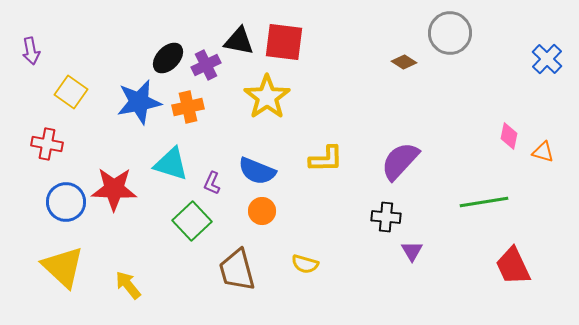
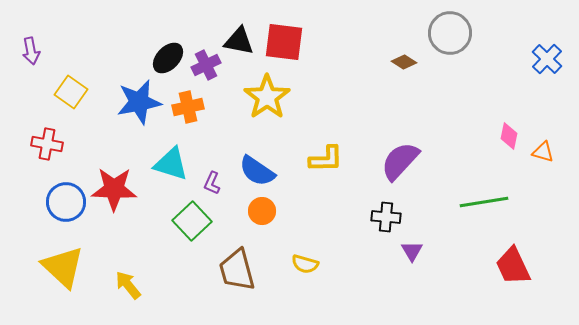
blue semicircle: rotated 12 degrees clockwise
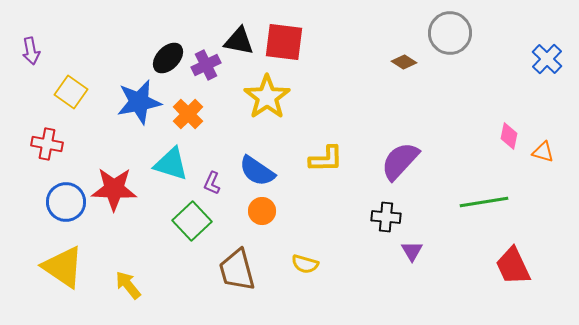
orange cross: moved 7 px down; rotated 32 degrees counterclockwise
yellow triangle: rotated 9 degrees counterclockwise
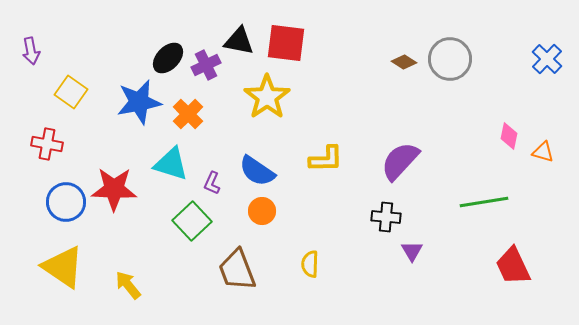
gray circle: moved 26 px down
red square: moved 2 px right, 1 px down
yellow semicircle: moved 5 px right; rotated 76 degrees clockwise
brown trapezoid: rotated 6 degrees counterclockwise
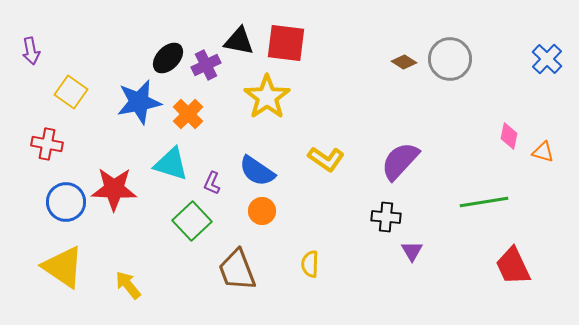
yellow L-shape: rotated 36 degrees clockwise
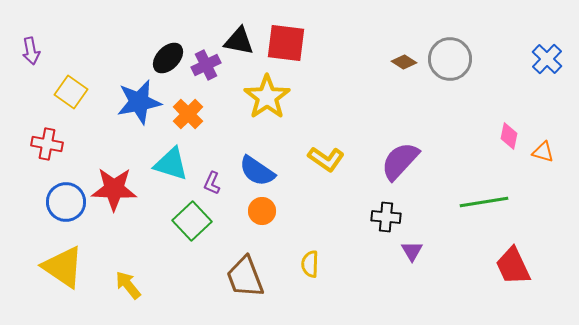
brown trapezoid: moved 8 px right, 7 px down
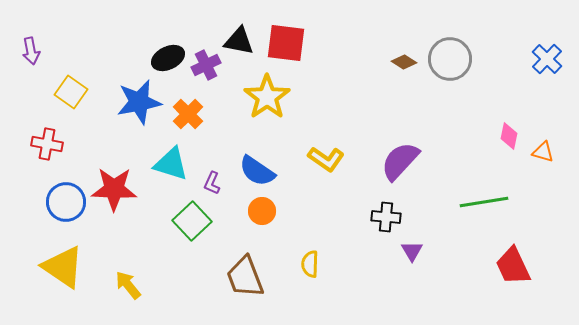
black ellipse: rotated 20 degrees clockwise
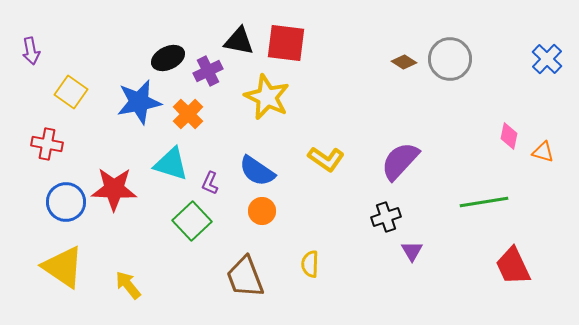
purple cross: moved 2 px right, 6 px down
yellow star: rotated 12 degrees counterclockwise
purple L-shape: moved 2 px left
black cross: rotated 24 degrees counterclockwise
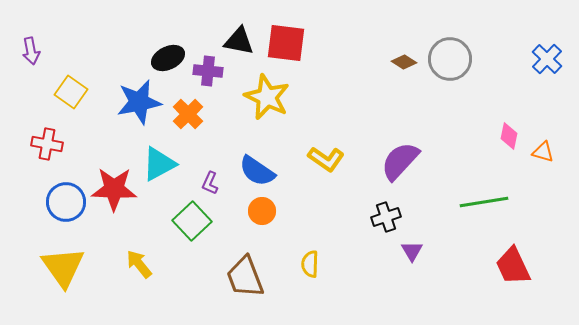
purple cross: rotated 32 degrees clockwise
cyan triangle: moved 12 px left; rotated 45 degrees counterclockwise
yellow triangle: rotated 21 degrees clockwise
yellow arrow: moved 11 px right, 21 px up
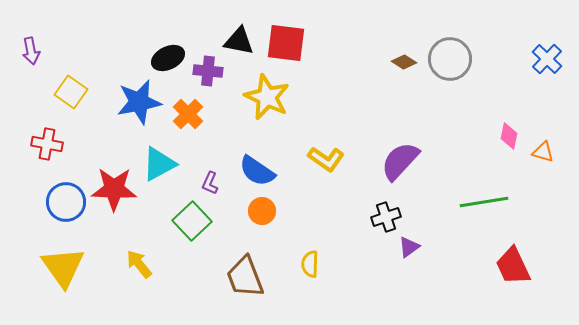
purple triangle: moved 3 px left, 4 px up; rotated 25 degrees clockwise
